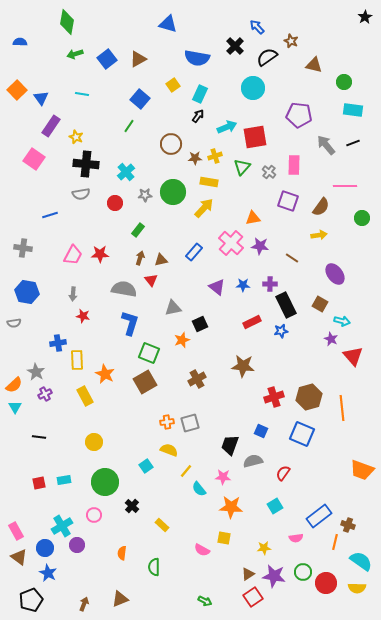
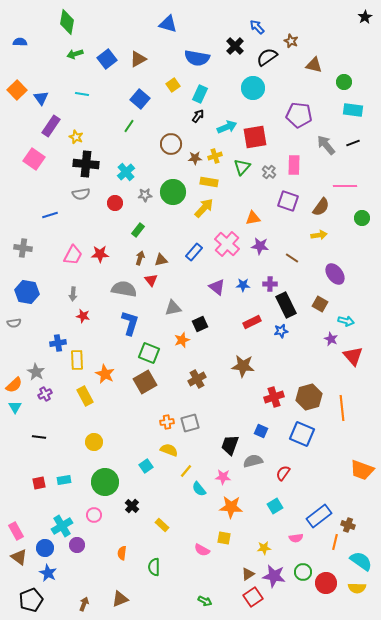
pink cross at (231, 243): moved 4 px left, 1 px down
cyan arrow at (342, 321): moved 4 px right
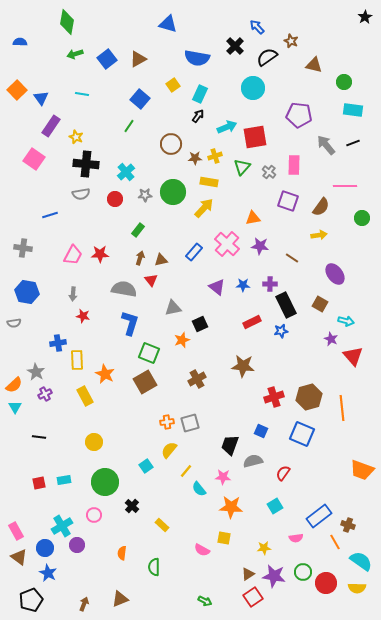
red circle at (115, 203): moved 4 px up
yellow semicircle at (169, 450): rotated 72 degrees counterclockwise
orange line at (335, 542): rotated 42 degrees counterclockwise
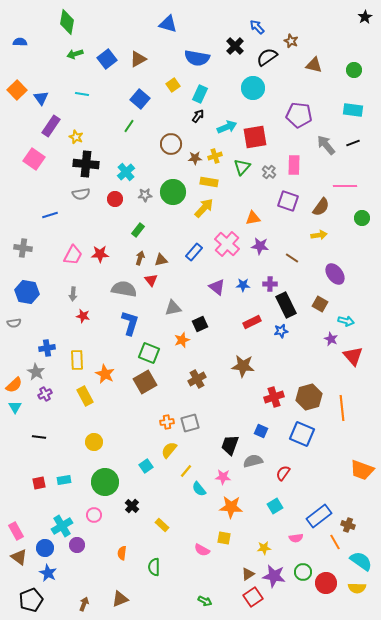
green circle at (344, 82): moved 10 px right, 12 px up
blue cross at (58, 343): moved 11 px left, 5 px down
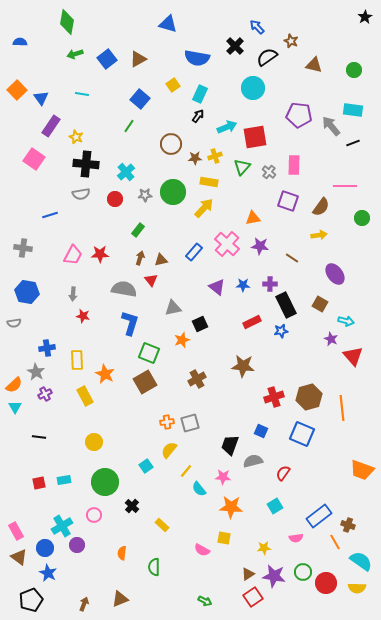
gray arrow at (326, 145): moved 5 px right, 19 px up
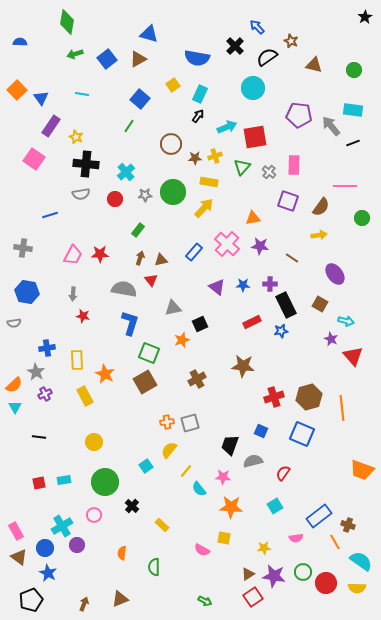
blue triangle at (168, 24): moved 19 px left, 10 px down
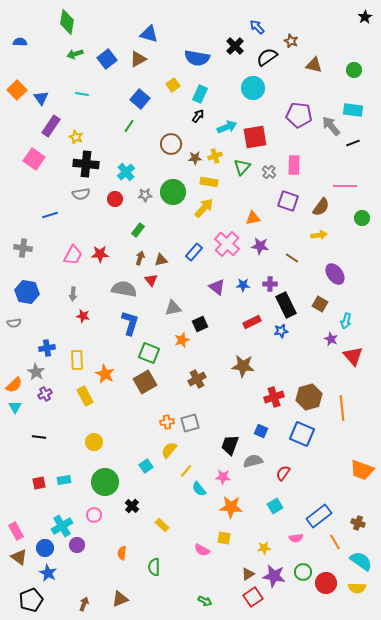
cyan arrow at (346, 321): rotated 91 degrees clockwise
brown cross at (348, 525): moved 10 px right, 2 px up
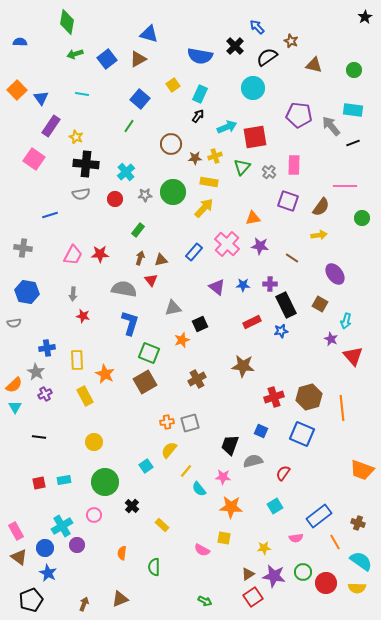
blue semicircle at (197, 58): moved 3 px right, 2 px up
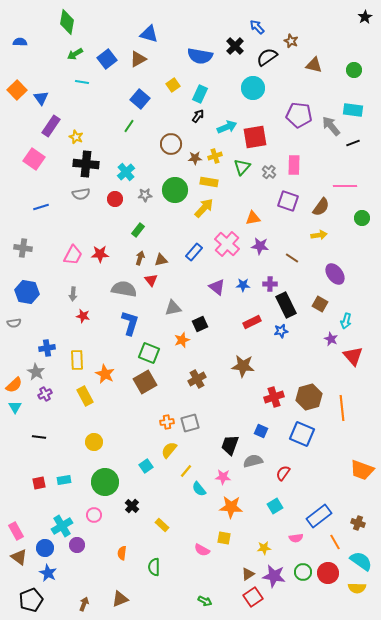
green arrow at (75, 54): rotated 14 degrees counterclockwise
cyan line at (82, 94): moved 12 px up
green circle at (173, 192): moved 2 px right, 2 px up
blue line at (50, 215): moved 9 px left, 8 px up
red circle at (326, 583): moved 2 px right, 10 px up
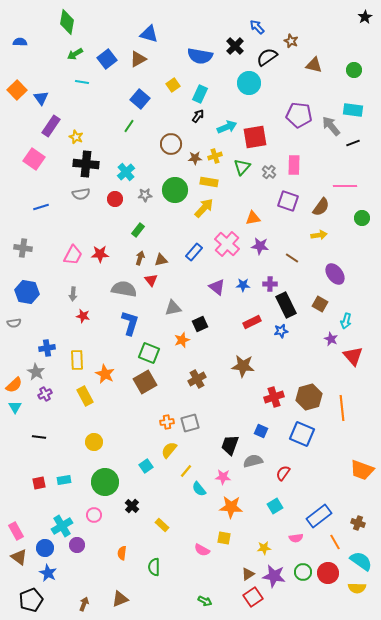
cyan circle at (253, 88): moved 4 px left, 5 px up
